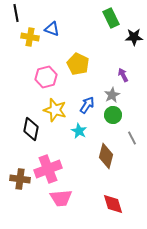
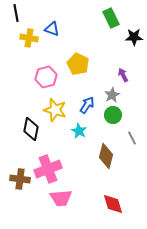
yellow cross: moved 1 px left, 1 px down
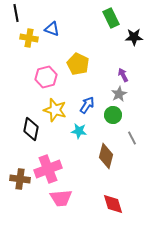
gray star: moved 7 px right, 1 px up
cyan star: rotated 21 degrees counterclockwise
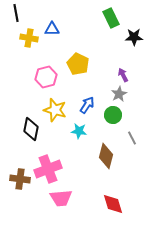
blue triangle: rotated 21 degrees counterclockwise
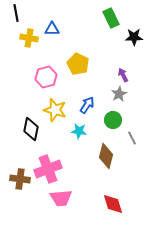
green circle: moved 5 px down
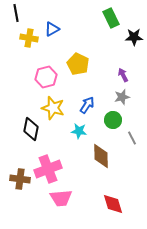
blue triangle: rotated 28 degrees counterclockwise
gray star: moved 3 px right, 3 px down; rotated 14 degrees clockwise
yellow star: moved 2 px left, 2 px up
brown diamond: moved 5 px left; rotated 15 degrees counterclockwise
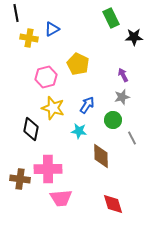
pink cross: rotated 20 degrees clockwise
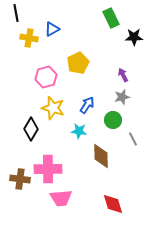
yellow pentagon: moved 1 px up; rotated 20 degrees clockwise
black diamond: rotated 20 degrees clockwise
gray line: moved 1 px right, 1 px down
